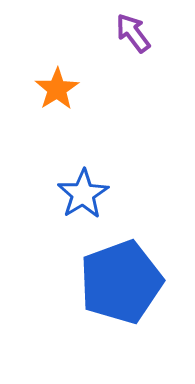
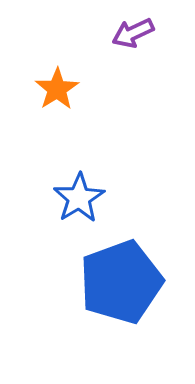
purple arrow: rotated 78 degrees counterclockwise
blue star: moved 4 px left, 4 px down
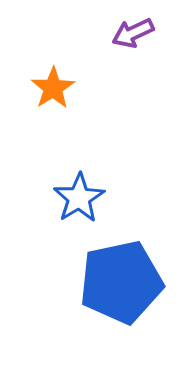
orange star: moved 4 px left, 1 px up
blue pentagon: rotated 8 degrees clockwise
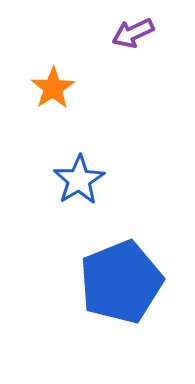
blue star: moved 18 px up
blue pentagon: rotated 10 degrees counterclockwise
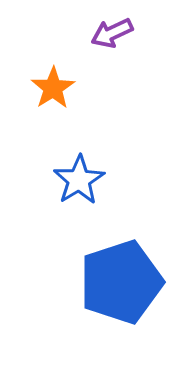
purple arrow: moved 21 px left
blue pentagon: rotated 4 degrees clockwise
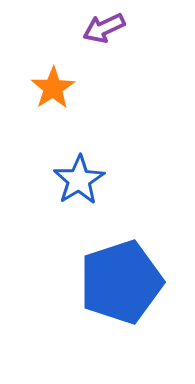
purple arrow: moved 8 px left, 5 px up
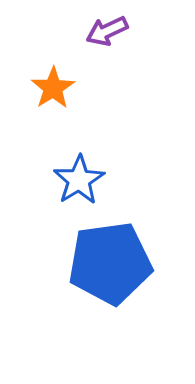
purple arrow: moved 3 px right, 3 px down
blue pentagon: moved 11 px left, 19 px up; rotated 10 degrees clockwise
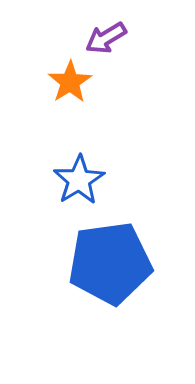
purple arrow: moved 1 px left, 7 px down; rotated 6 degrees counterclockwise
orange star: moved 17 px right, 6 px up
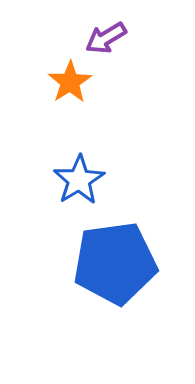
blue pentagon: moved 5 px right
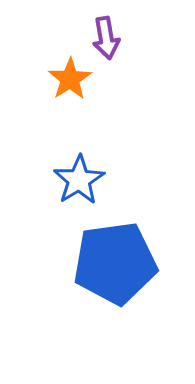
purple arrow: rotated 69 degrees counterclockwise
orange star: moved 3 px up
